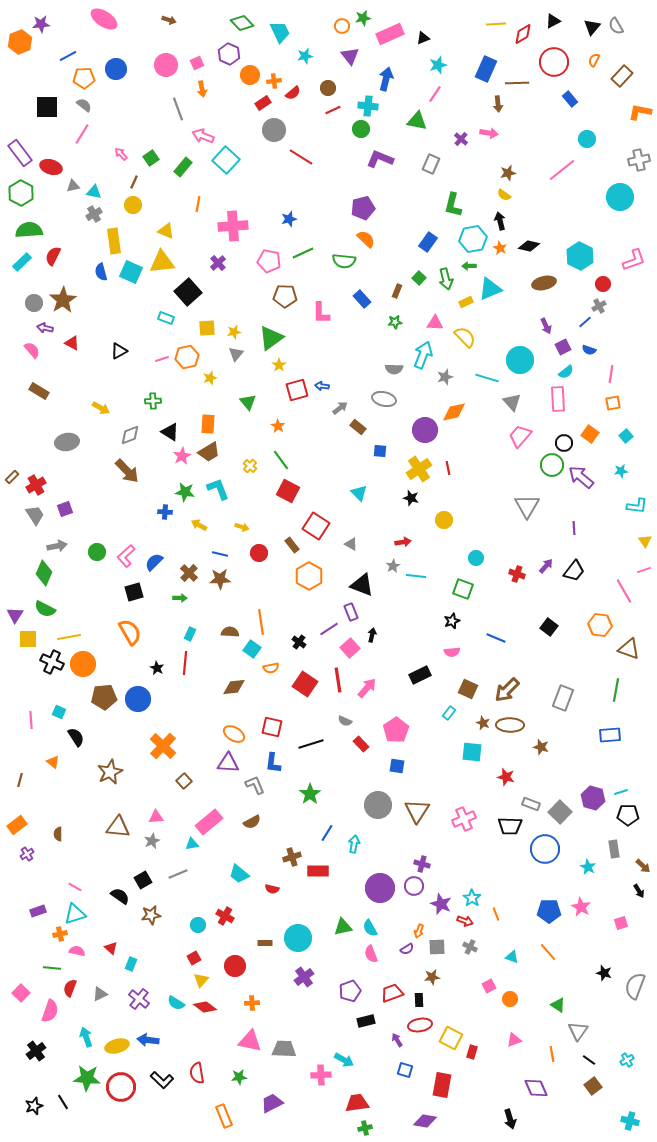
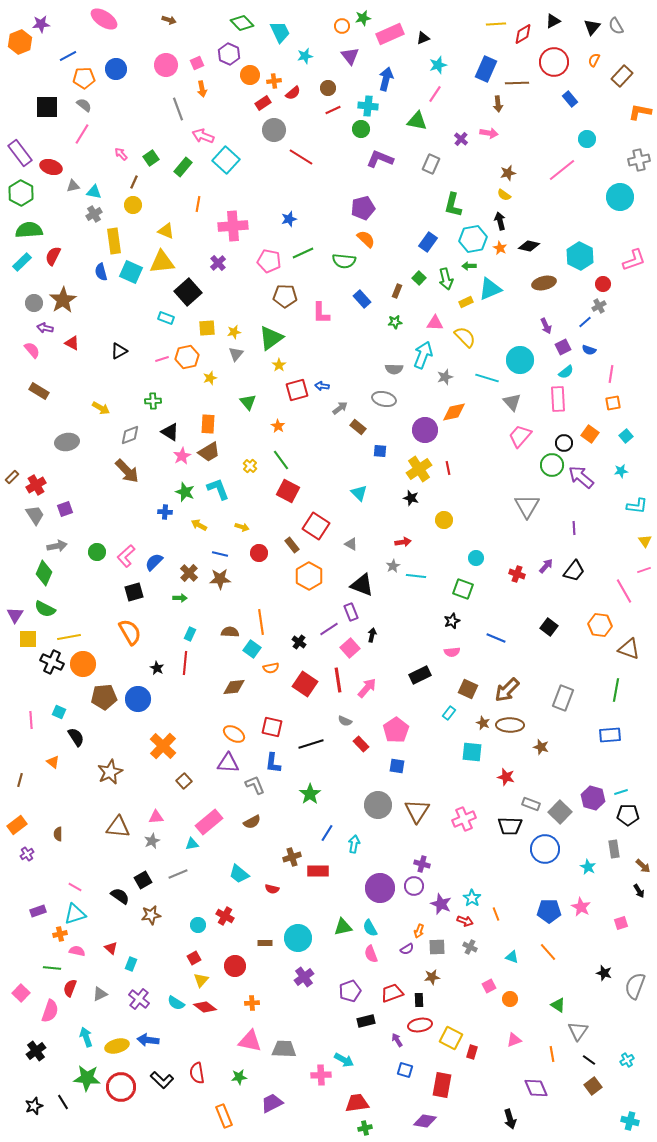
green star at (185, 492): rotated 12 degrees clockwise
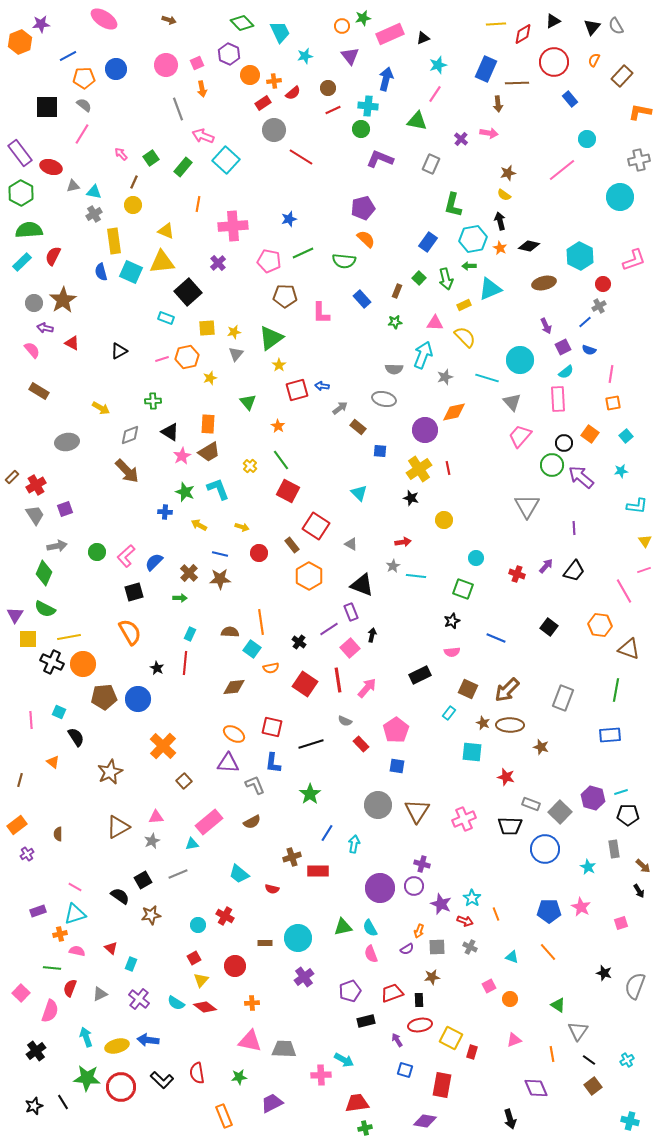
yellow rectangle at (466, 302): moved 2 px left, 3 px down
brown triangle at (118, 827): rotated 35 degrees counterclockwise
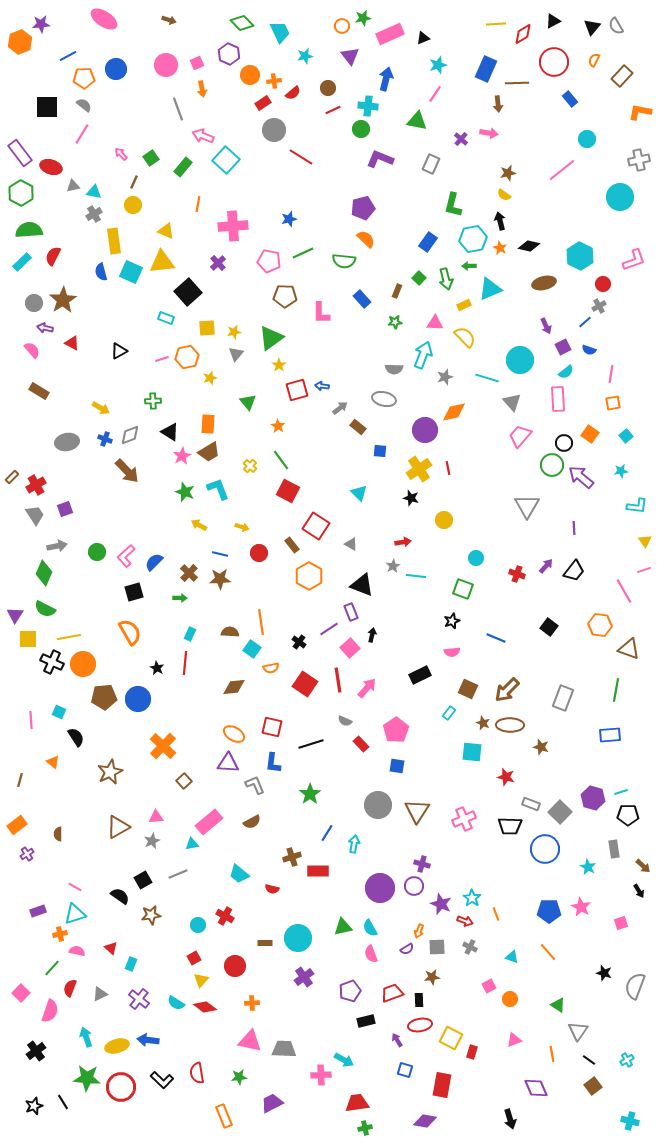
blue cross at (165, 512): moved 60 px left, 73 px up; rotated 16 degrees clockwise
green line at (52, 968): rotated 54 degrees counterclockwise
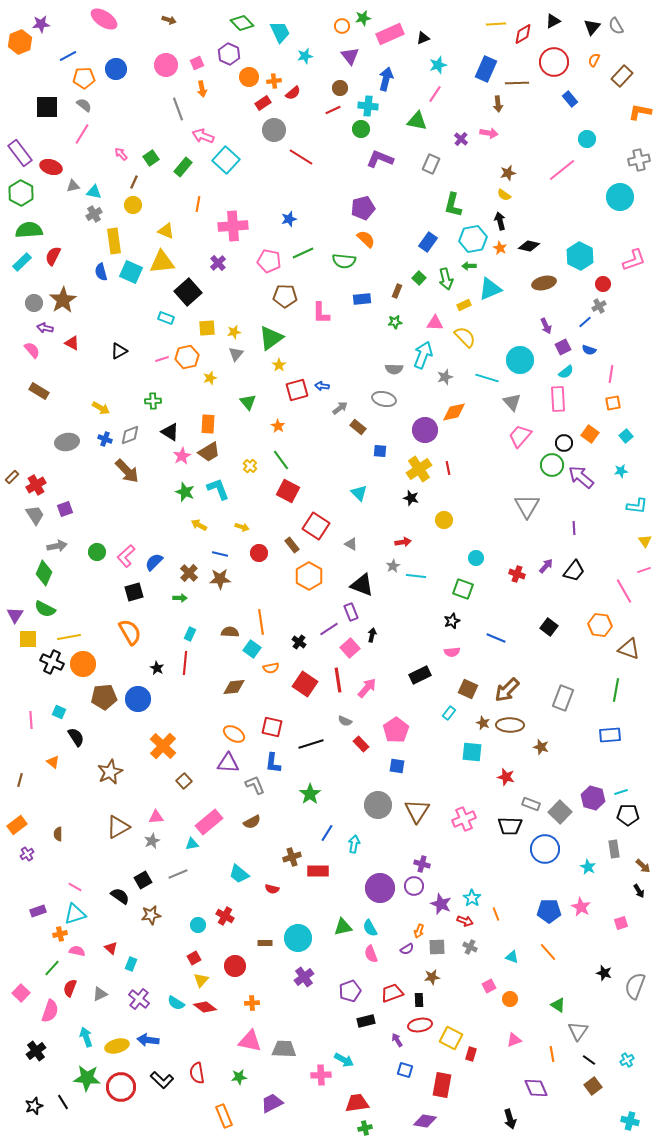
orange circle at (250, 75): moved 1 px left, 2 px down
brown circle at (328, 88): moved 12 px right
blue rectangle at (362, 299): rotated 54 degrees counterclockwise
red rectangle at (472, 1052): moved 1 px left, 2 px down
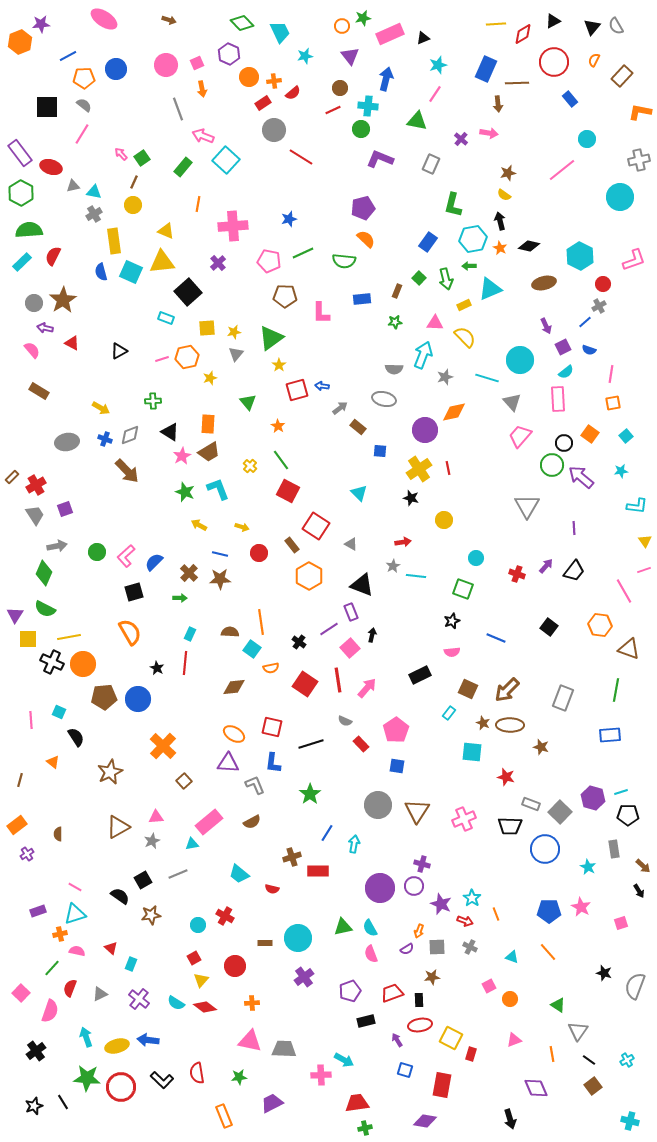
green square at (151, 158): moved 9 px left
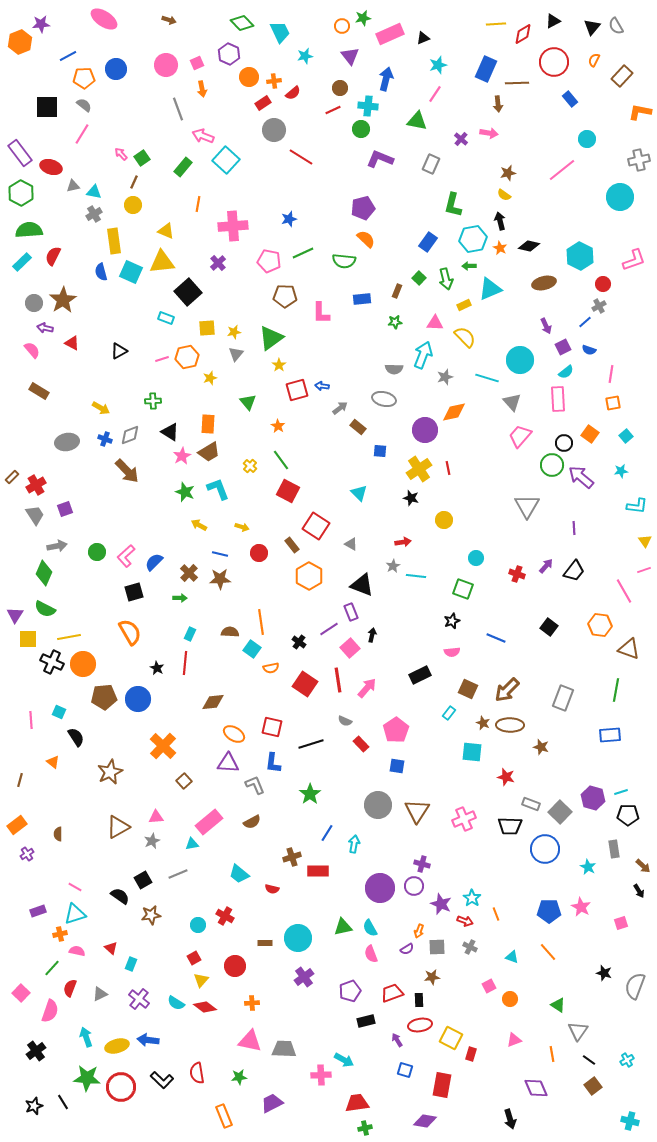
brown diamond at (234, 687): moved 21 px left, 15 px down
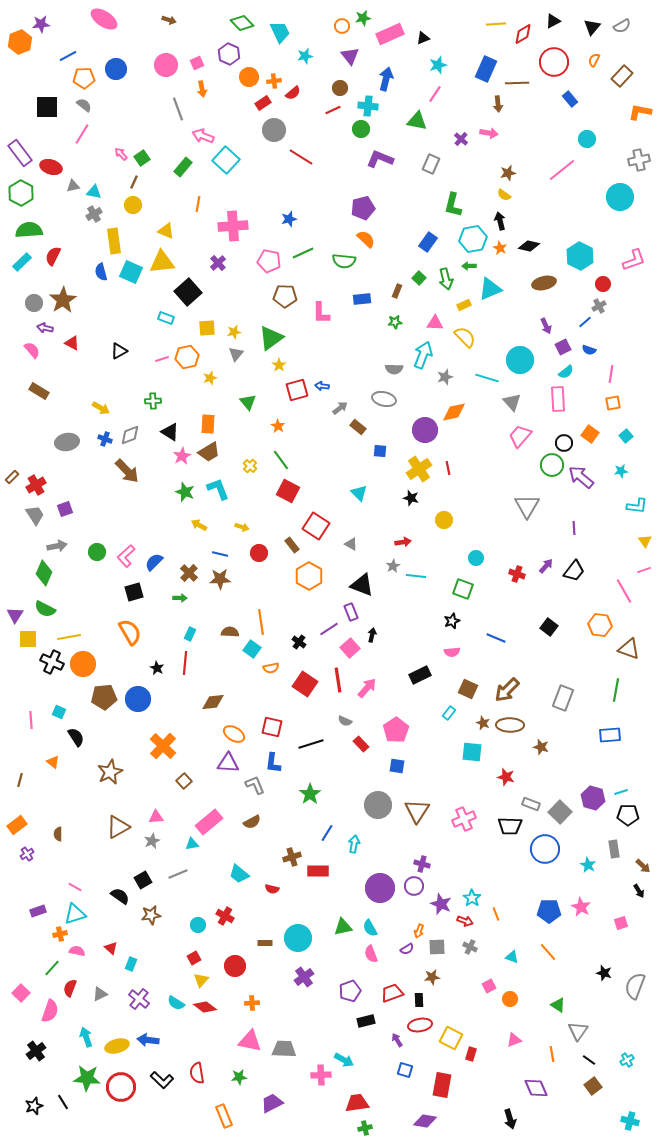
gray semicircle at (616, 26): moved 6 px right; rotated 90 degrees counterclockwise
cyan star at (588, 867): moved 2 px up
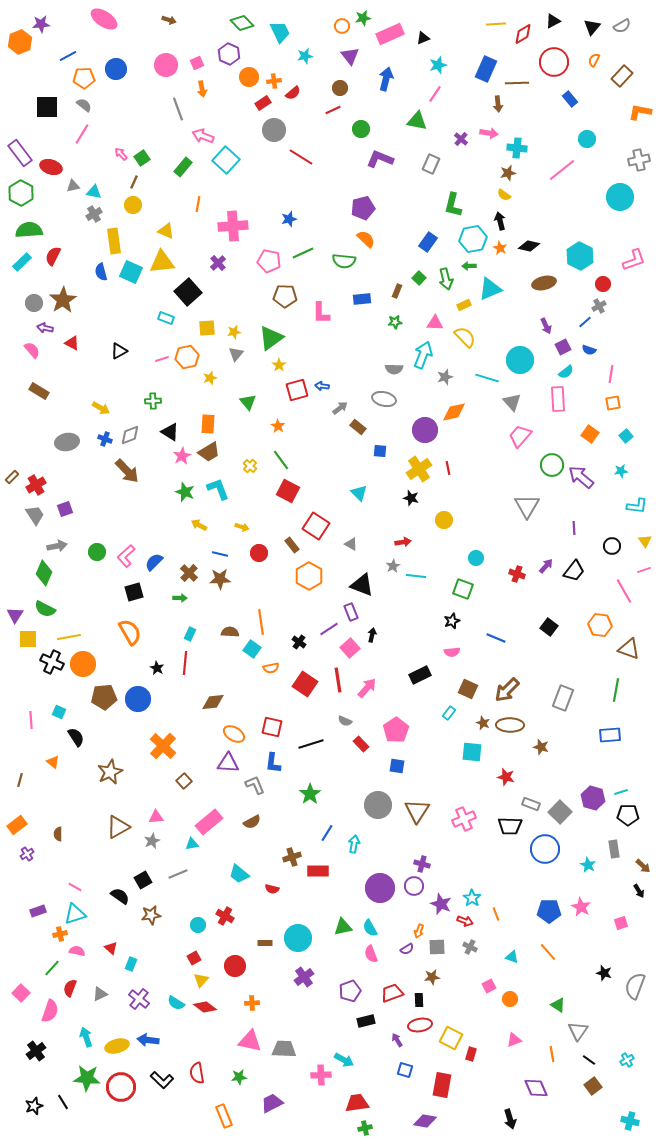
cyan cross at (368, 106): moved 149 px right, 42 px down
black circle at (564, 443): moved 48 px right, 103 px down
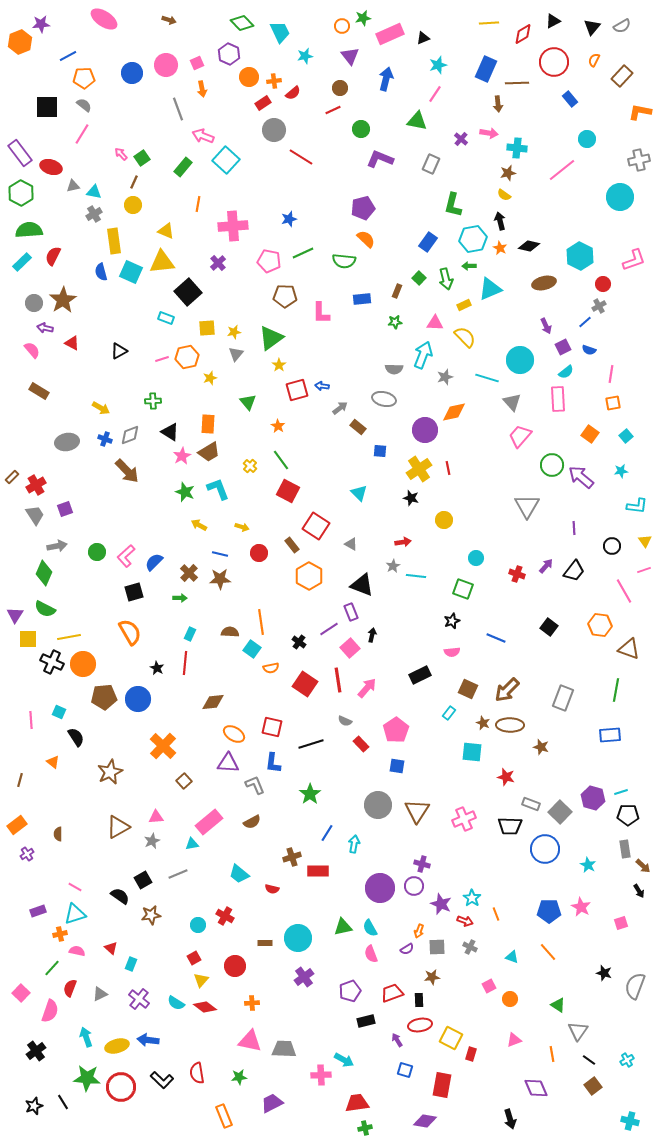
yellow line at (496, 24): moved 7 px left, 1 px up
blue circle at (116, 69): moved 16 px right, 4 px down
gray rectangle at (614, 849): moved 11 px right
